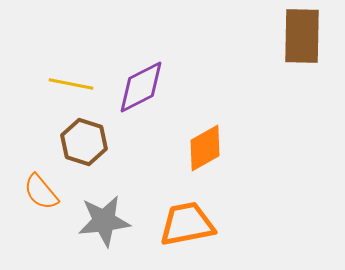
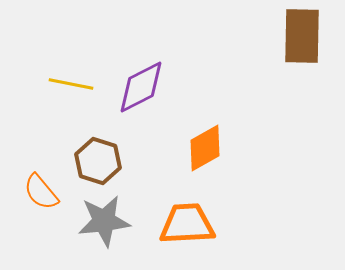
brown hexagon: moved 14 px right, 19 px down
orange trapezoid: rotated 8 degrees clockwise
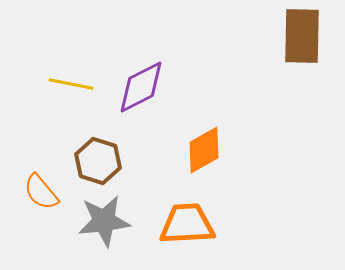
orange diamond: moved 1 px left, 2 px down
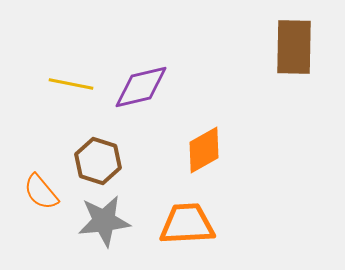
brown rectangle: moved 8 px left, 11 px down
purple diamond: rotated 14 degrees clockwise
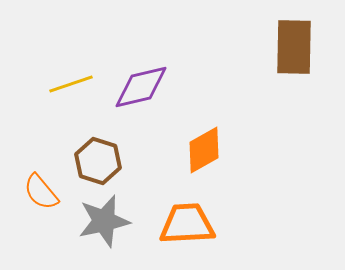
yellow line: rotated 30 degrees counterclockwise
gray star: rotated 6 degrees counterclockwise
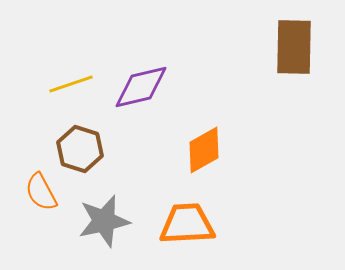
brown hexagon: moved 18 px left, 12 px up
orange semicircle: rotated 12 degrees clockwise
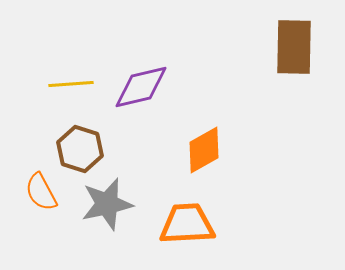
yellow line: rotated 15 degrees clockwise
gray star: moved 3 px right, 17 px up
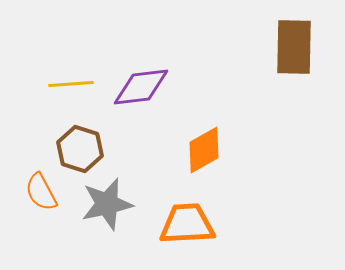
purple diamond: rotated 6 degrees clockwise
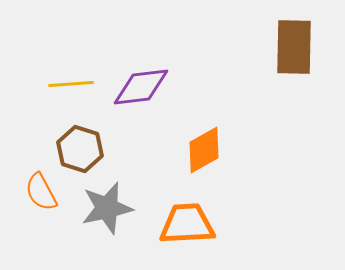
gray star: moved 4 px down
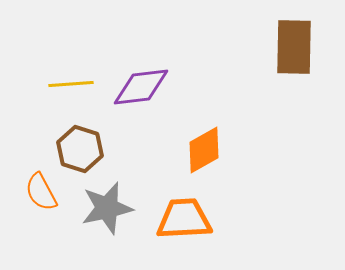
orange trapezoid: moved 3 px left, 5 px up
